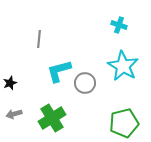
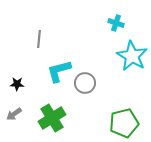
cyan cross: moved 3 px left, 2 px up
cyan star: moved 9 px right, 10 px up
black star: moved 7 px right, 1 px down; rotated 24 degrees clockwise
gray arrow: rotated 21 degrees counterclockwise
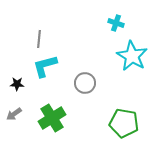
cyan L-shape: moved 14 px left, 5 px up
green pentagon: rotated 24 degrees clockwise
